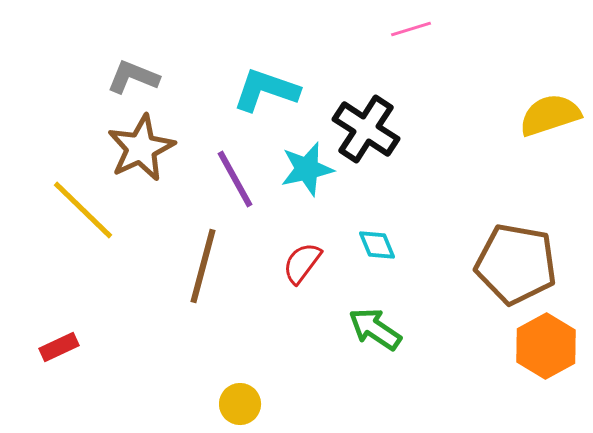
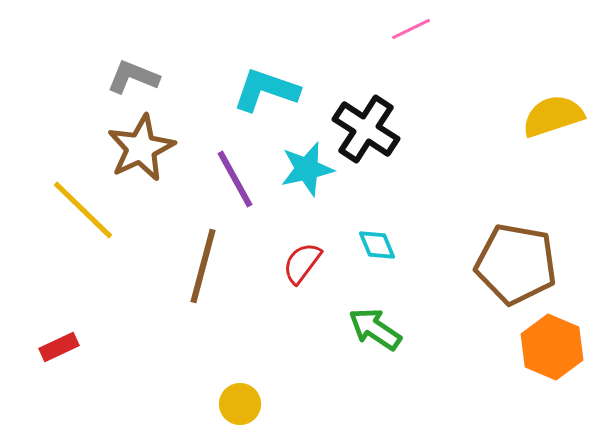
pink line: rotated 9 degrees counterclockwise
yellow semicircle: moved 3 px right, 1 px down
orange hexagon: moved 6 px right, 1 px down; rotated 8 degrees counterclockwise
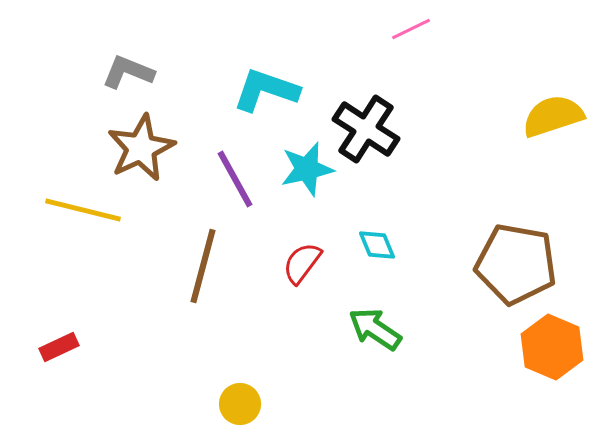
gray L-shape: moved 5 px left, 5 px up
yellow line: rotated 30 degrees counterclockwise
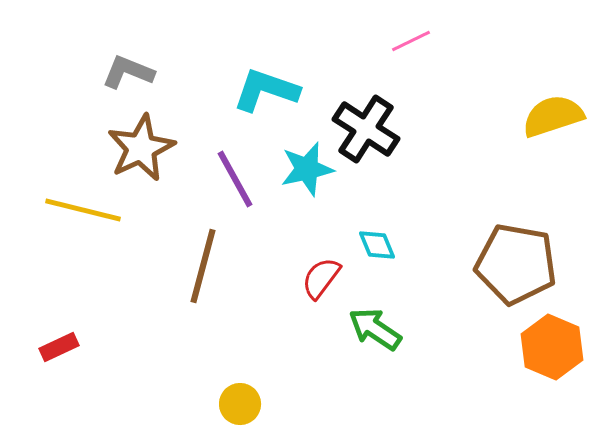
pink line: moved 12 px down
red semicircle: moved 19 px right, 15 px down
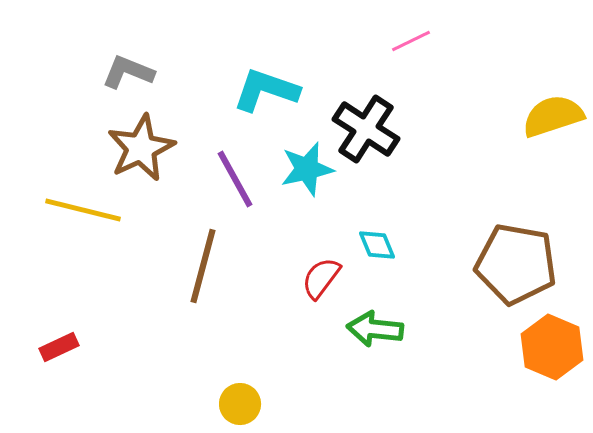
green arrow: rotated 28 degrees counterclockwise
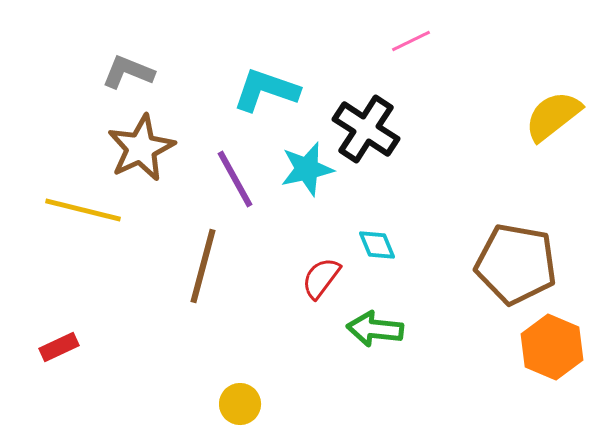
yellow semicircle: rotated 20 degrees counterclockwise
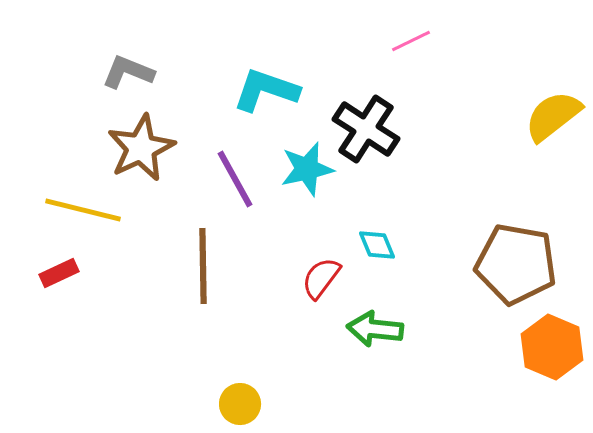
brown line: rotated 16 degrees counterclockwise
red rectangle: moved 74 px up
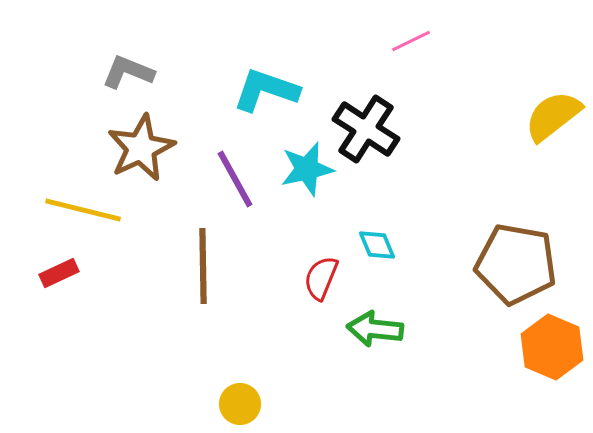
red semicircle: rotated 15 degrees counterclockwise
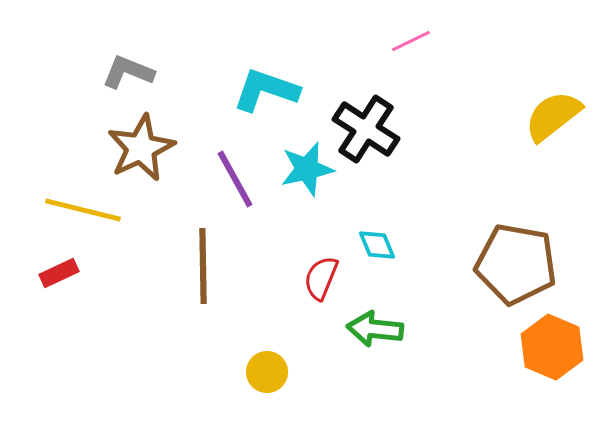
yellow circle: moved 27 px right, 32 px up
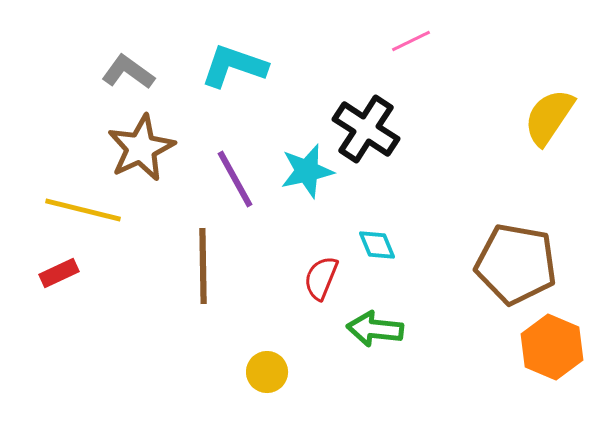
gray L-shape: rotated 14 degrees clockwise
cyan L-shape: moved 32 px left, 24 px up
yellow semicircle: moved 4 px left, 1 px down; rotated 18 degrees counterclockwise
cyan star: moved 2 px down
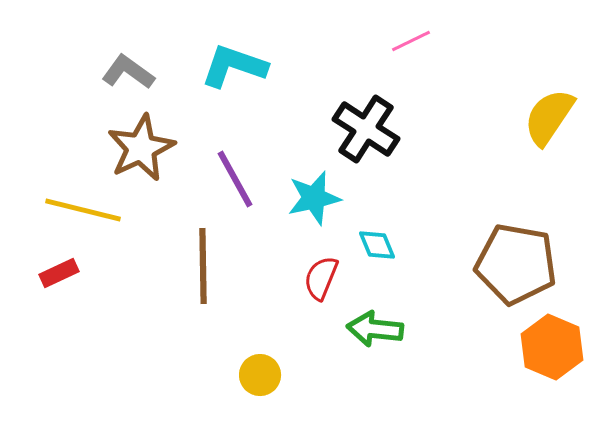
cyan star: moved 7 px right, 27 px down
yellow circle: moved 7 px left, 3 px down
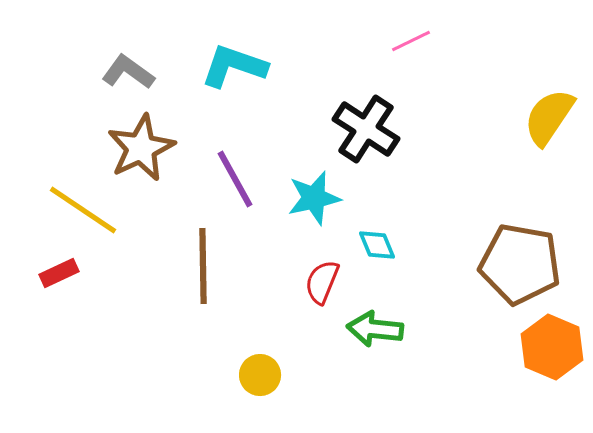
yellow line: rotated 20 degrees clockwise
brown pentagon: moved 4 px right
red semicircle: moved 1 px right, 4 px down
